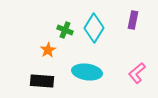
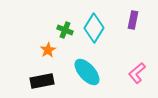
cyan ellipse: rotated 40 degrees clockwise
black rectangle: rotated 15 degrees counterclockwise
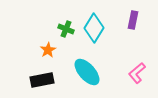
green cross: moved 1 px right, 1 px up
black rectangle: moved 1 px up
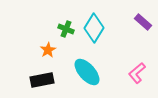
purple rectangle: moved 10 px right, 2 px down; rotated 60 degrees counterclockwise
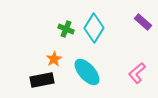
orange star: moved 6 px right, 9 px down
